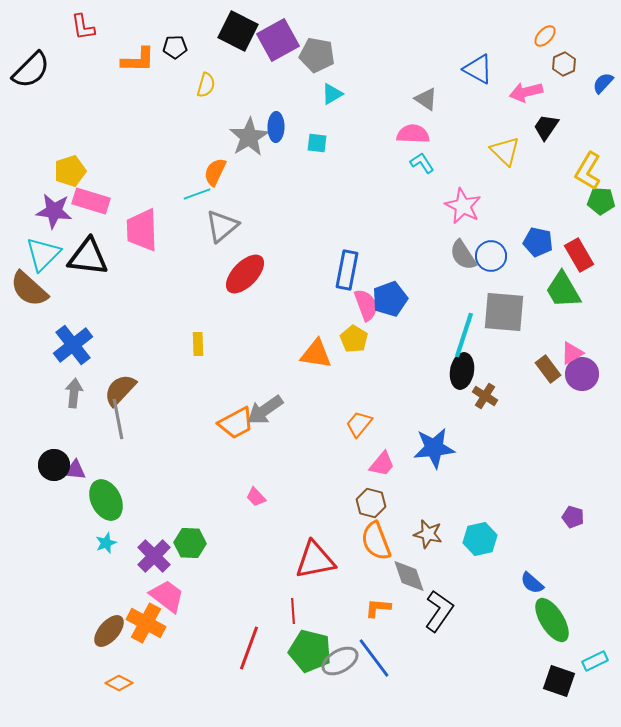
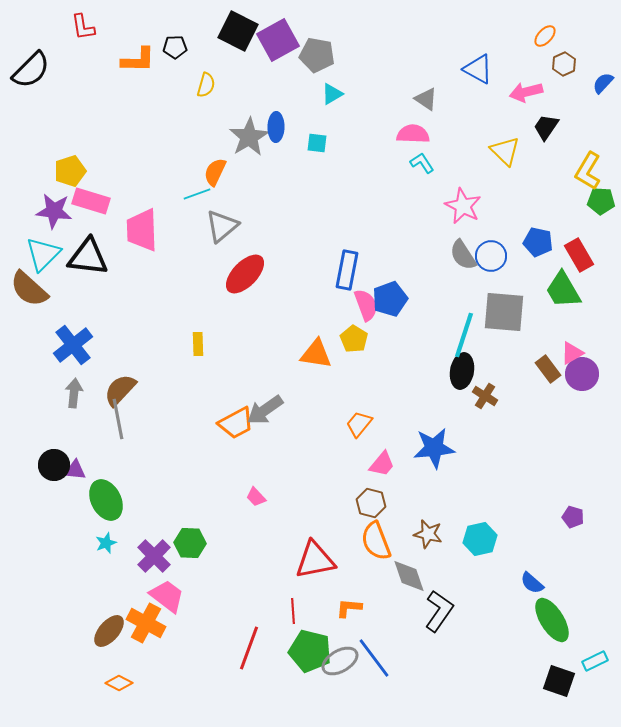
orange L-shape at (378, 608): moved 29 px left
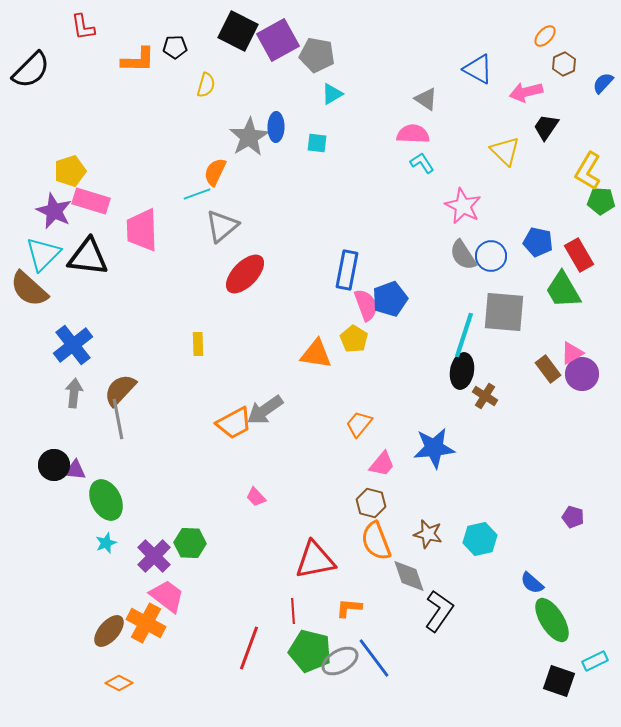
purple star at (54, 211): rotated 18 degrees clockwise
orange trapezoid at (236, 423): moved 2 px left
